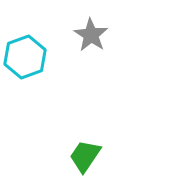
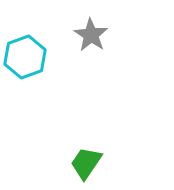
green trapezoid: moved 1 px right, 7 px down
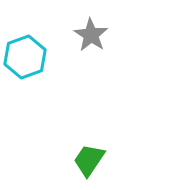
green trapezoid: moved 3 px right, 3 px up
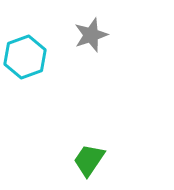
gray star: rotated 20 degrees clockwise
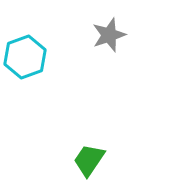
gray star: moved 18 px right
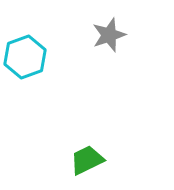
green trapezoid: moved 2 px left; rotated 30 degrees clockwise
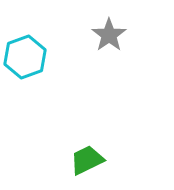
gray star: rotated 16 degrees counterclockwise
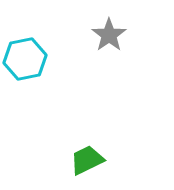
cyan hexagon: moved 2 px down; rotated 9 degrees clockwise
